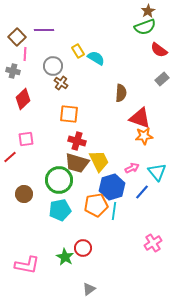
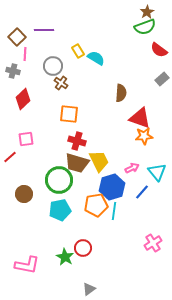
brown star: moved 1 px left, 1 px down
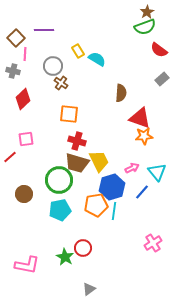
brown square: moved 1 px left, 1 px down
cyan semicircle: moved 1 px right, 1 px down
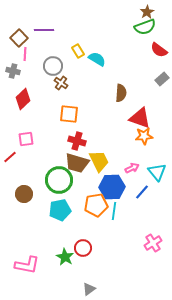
brown square: moved 3 px right
blue hexagon: rotated 15 degrees clockwise
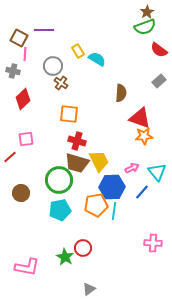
brown square: rotated 18 degrees counterclockwise
gray rectangle: moved 3 px left, 2 px down
brown circle: moved 3 px left, 1 px up
pink cross: rotated 36 degrees clockwise
pink L-shape: moved 2 px down
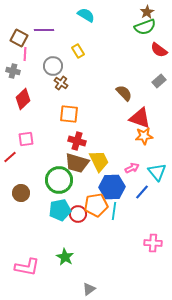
cyan semicircle: moved 11 px left, 44 px up
brown semicircle: moved 3 px right; rotated 48 degrees counterclockwise
red circle: moved 5 px left, 34 px up
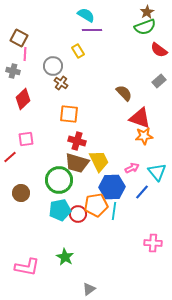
purple line: moved 48 px right
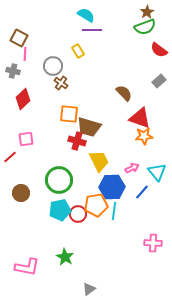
brown trapezoid: moved 12 px right, 36 px up
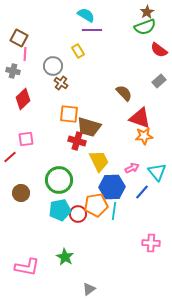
pink cross: moved 2 px left
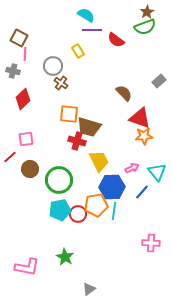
red semicircle: moved 43 px left, 10 px up
brown circle: moved 9 px right, 24 px up
